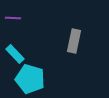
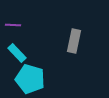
purple line: moved 7 px down
cyan rectangle: moved 2 px right, 1 px up
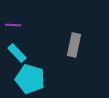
gray rectangle: moved 4 px down
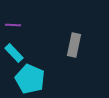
cyan rectangle: moved 3 px left
cyan pentagon: rotated 8 degrees clockwise
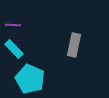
cyan rectangle: moved 4 px up
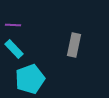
cyan pentagon: rotated 28 degrees clockwise
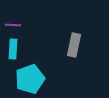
cyan rectangle: moved 1 px left; rotated 48 degrees clockwise
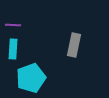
cyan pentagon: moved 1 px right, 1 px up
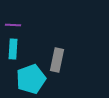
gray rectangle: moved 17 px left, 15 px down
cyan pentagon: moved 1 px down
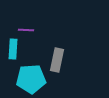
purple line: moved 13 px right, 5 px down
cyan pentagon: rotated 16 degrees clockwise
